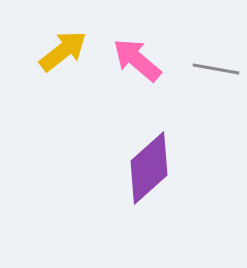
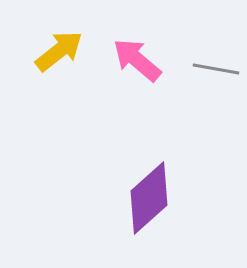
yellow arrow: moved 4 px left
purple diamond: moved 30 px down
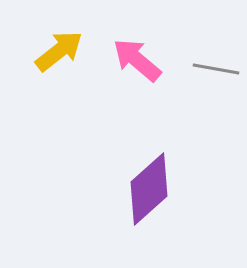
purple diamond: moved 9 px up
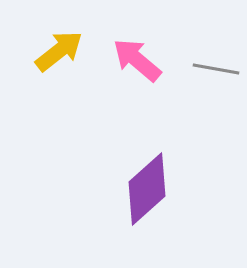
purple diamond: moved 2 px left
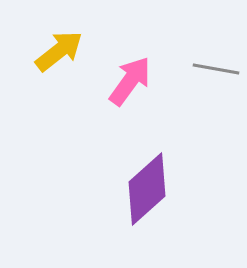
pink arrow: moved 7 px left, 21 px down; rotated 86 degrees clockwise
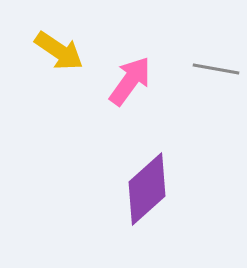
yellow arrow: rotated 72 degrees clockwise
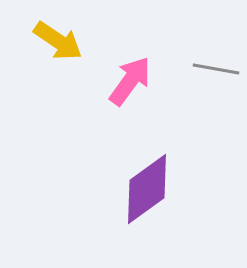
yellow arrow: moved 1 px left, 10 px up
purple diamond: rotated 6 degrees clockwise
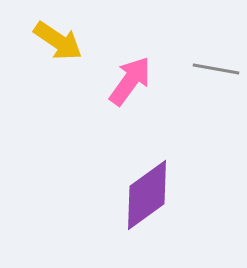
purple diamond: moved 6 px down
